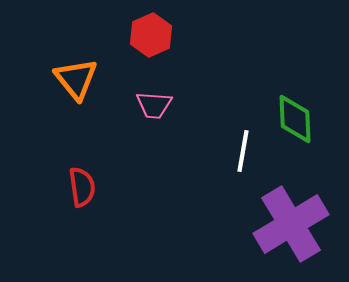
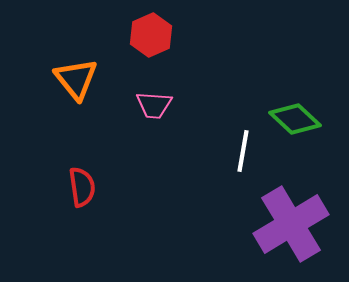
green diamond: rotated 45 degrees counterclockwise
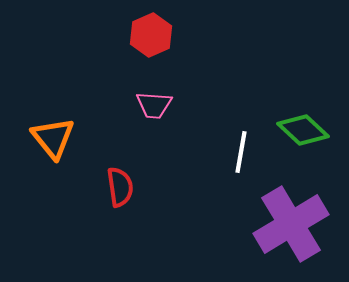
orange triangle: moved 23 px left, 59 px down
green diamond: moved 8 px right, 11 px down
white line: moved 2 px left, 1 px down
red semicircle: moved 38 px right
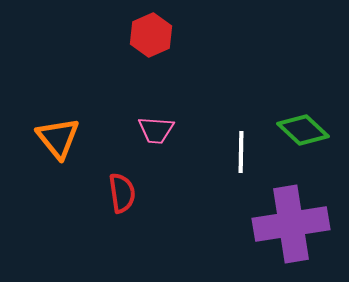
pink trapezoid: moved 2 px right, 25 px down
orange triangle: moved 5 px right
white line: rotated 9 degrees counterclockwise
red semicircle: moved 2 px right, 6 px down
purple cross: rotated 22 degrees clockwise
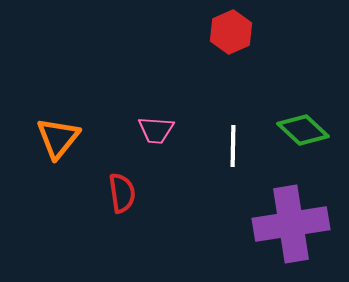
red hexagon: moved 80 px right, 3 px up
orange triangle: rotated 18 degrees clockwise
white line: moved 8 px left, 6 px up
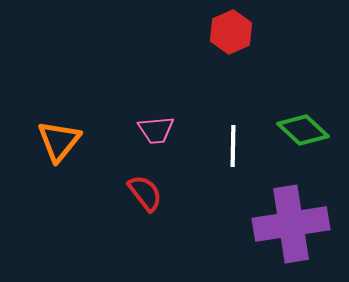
pink trapezoid: rotated 9 degrees counterclockwise
orange triangle: moved 1 px right, 3 px down
red semicircle: moved 23 px right; rotated 30 degrees counterclockwise
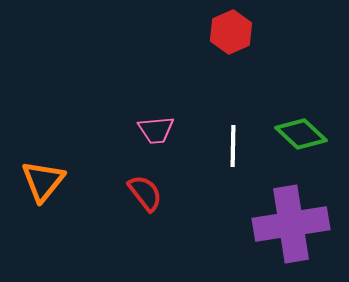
green diamond: moved 2 px left, 4 px down
orange triangle: moved 16 px left, 40 px down
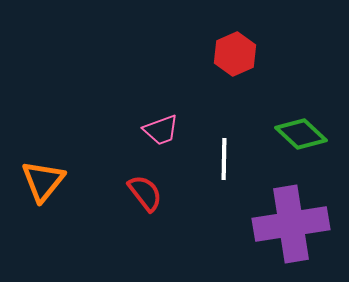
red hexagon: moved 4 px right, 22 px down
pink trapezoid: moved 5 px right; rotated 15 degrees counterclockwise
white line: moved 9 px left, 13 px down
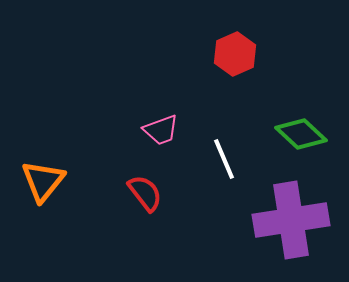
white line: rotated 24 degrees counterclockwise
purple cross: moved 4 px up
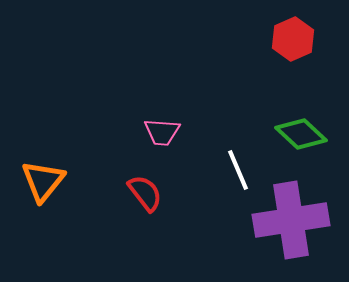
red hexagon: moved 58 px right, 15 px up
pink trapezoid: moved 1 px right, 2 px down; rotated 24 degrees clockwise
white line: moved 14 px right, 11 px down
